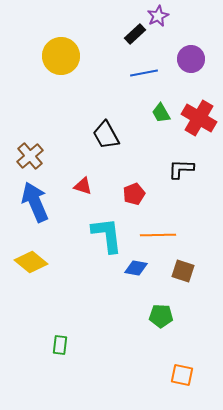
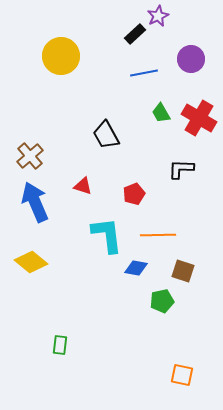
green pentagon: moved 1 px right, 15 px up; rotated 15 degrees counterclockwise
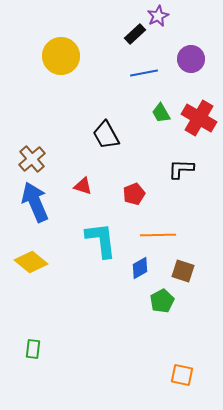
brown cross: moved 2 px right, 3 px down
cyan L-shape: moved 6 px left, 5 px down
blue diamond: moved 4 px right; rotated 40 degrees counterclockwise
green pentagon: rotated 15 degrees counterclockwise
green rectangle: moved 27 px left, 4 px down
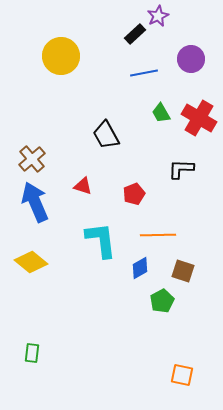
green rectangle: moved 1 px left, 4 px down
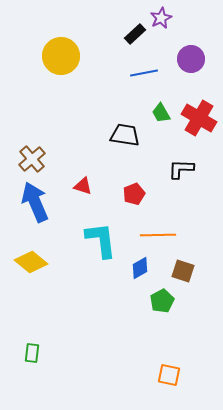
purple star: moved 3 px right, 2 px down
black trapezoid: moved 19 px right; rotated 128 degrees clockwise
orange square: moved 13 px left
